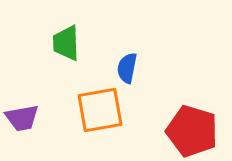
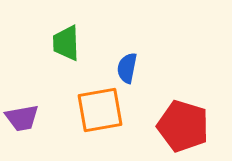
red pentagon: moved 9 px left, 5 px up
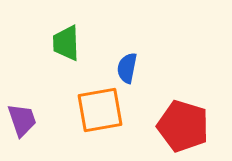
purple trapezoid: moved 2 px down; rotated 99 degrees counterclockwise
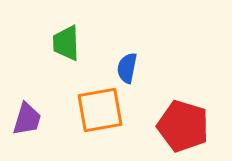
purple trapezoid: moved 5 px right, 1 px up; rotated 36 degrees clockwise
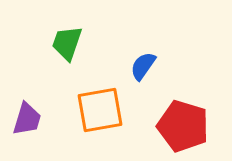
green trapezoid: moved 1 px right; rotated 21 degrees clockwise
blue semicircle: moved 16 px right, 2 px up; rotated 24 degrees clockwise
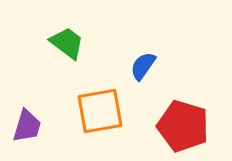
green trapezoid: rotated 108 degrees clockwise
orange square: moved 1 px down
purple trapezoid: moved 7 px down
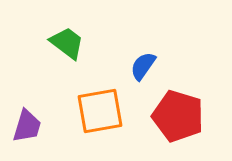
red pentagon: moved 5 px left, 10 px up
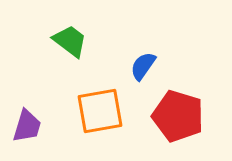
green trapezoid: moved 3 px right, 2 px up
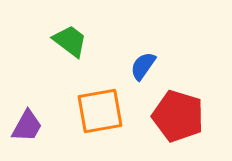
purple trapezoid: rotated 12 degrees clockwise
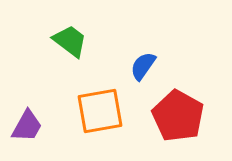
red pentagon: rotated 12 degrees clockwise
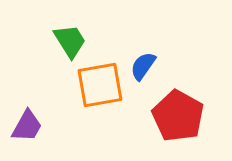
green trapezoid: rotated 21 degrees clockwise
orange square: moved 26 px up
